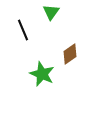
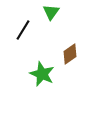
black line: rotated 55 degrees clockwise
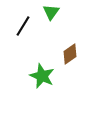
black line: moved 4 px up
green star: moved 2 px down
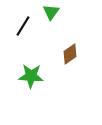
green star: moved 11 px left; rotated 20 degrees counterclockwise
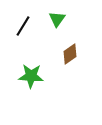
green triangle: moved 6 px right, 7 px down
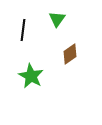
black line: moved 4 px down; rotated 25 degrees counterclockwise
green star: rotated 25 degrees clockwise
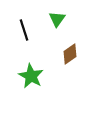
black line: moved 1 px right; rotated 25 degrees counterclockwise
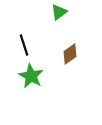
green triangle: moved 2 px right, 7 px up; rotated 18 degrees clockwise
black line: moved 15 px down
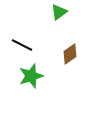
black line: moved 2 px left; rotated 45 degrees counterclockwise
green star: rotated 25 degrees clockwise
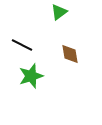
brown diamond: rotated 65 degrees counterclockwise
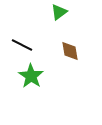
brown diamond: moved 3 px up
green star: rotated 20 degrees counterclockwise
